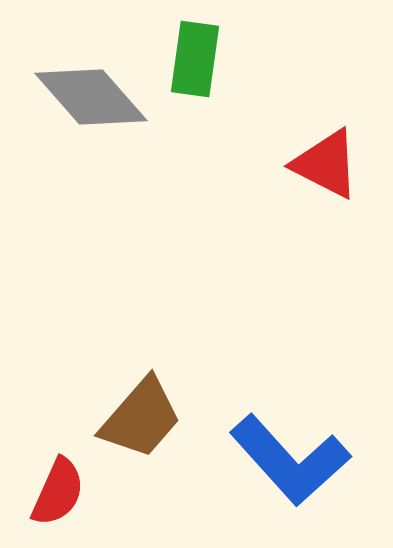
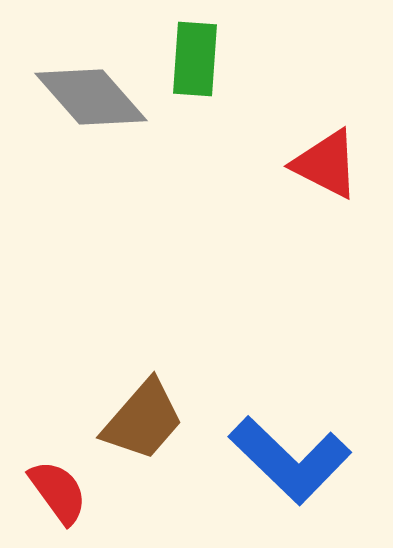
green rectangle: rotated 4 degrees counterclockwise
brown trapezoid: moved 2 px right, 2 px down
blue L-shape: rotated 4 degrees counterclockwise
red semicircle: rotated 60 degrees counterclockwise
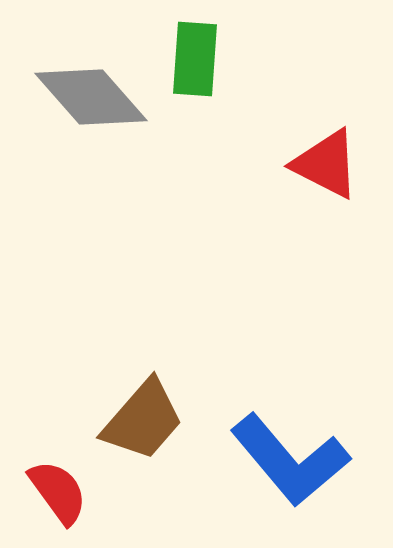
blue L-shape: rotated 6 degrees clockwise
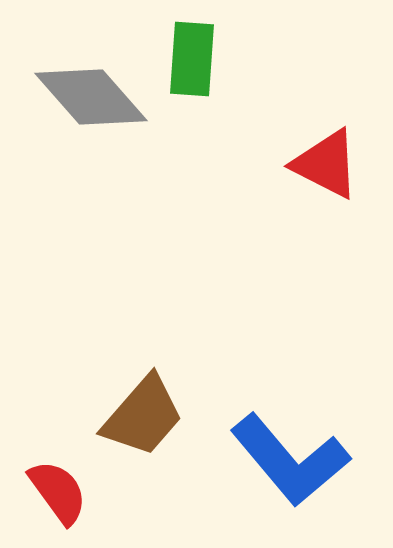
green rectangle: moved 3 px left
brown trapezoid: moved 4 px up
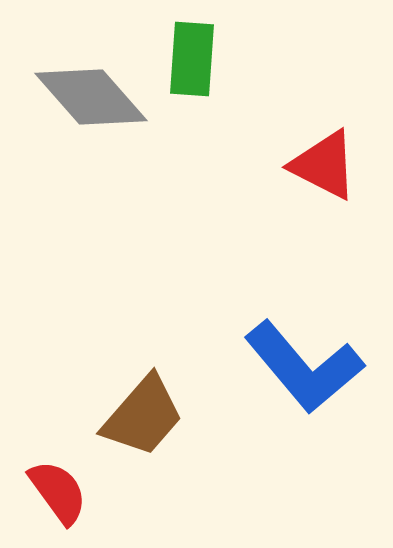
red triangle: moved 2 px left, 1 px down
blue L-shape: moved 14 px right, 93 px up
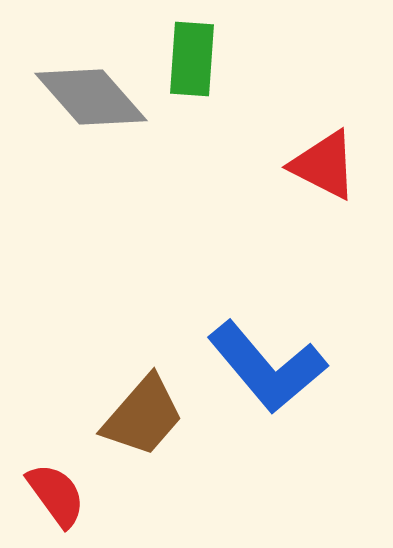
blue L-shape: moved 37 px left
red semicircle: moved 2 px left, 3 px down
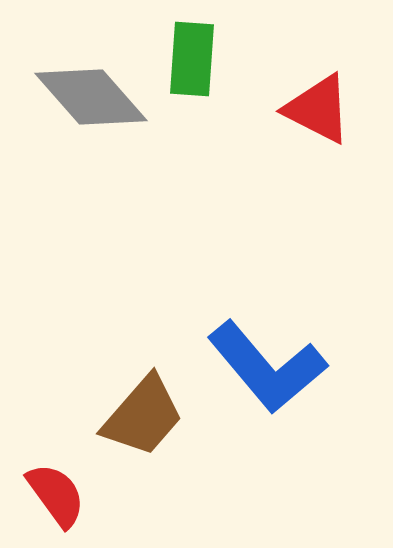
red triangle: moved 6 px left, 56 px up
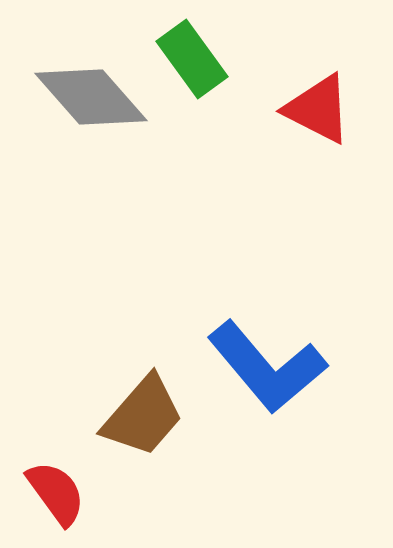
green rectangle: rotated 40 degrees counterclockwise
red semicircle: moved 2 px up
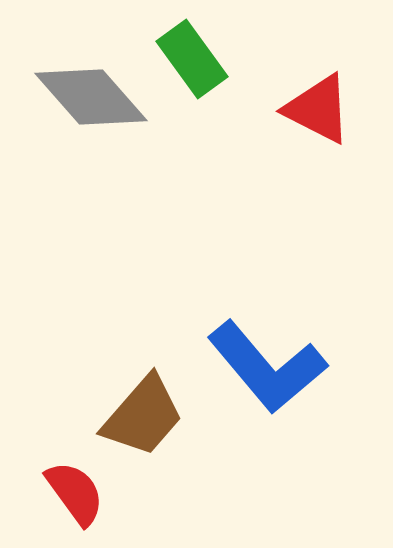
red semicircle: moved 19 px right
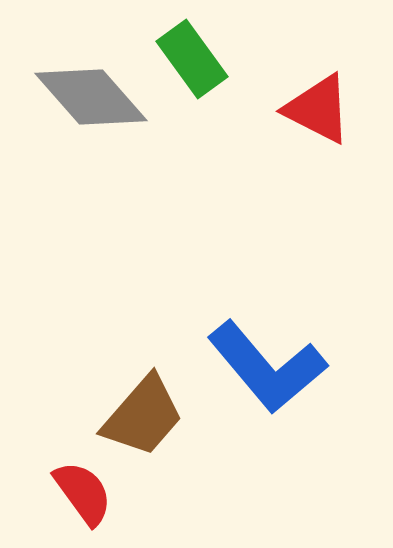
red semicircle: moved 8 px right
